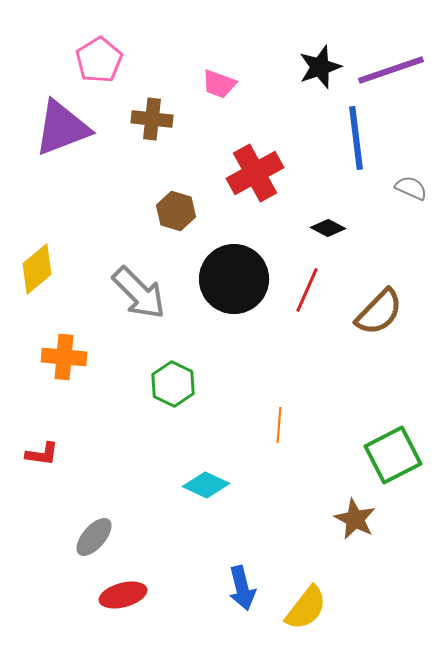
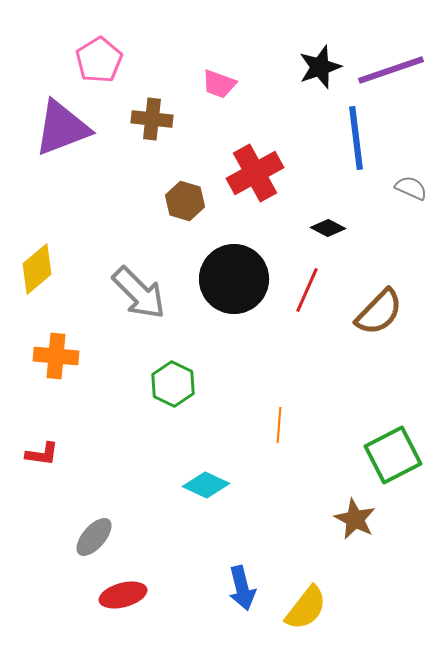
brown hexagon: moved 9 px right, 10 px up
orange cross: moved 8 px left, 1 px up
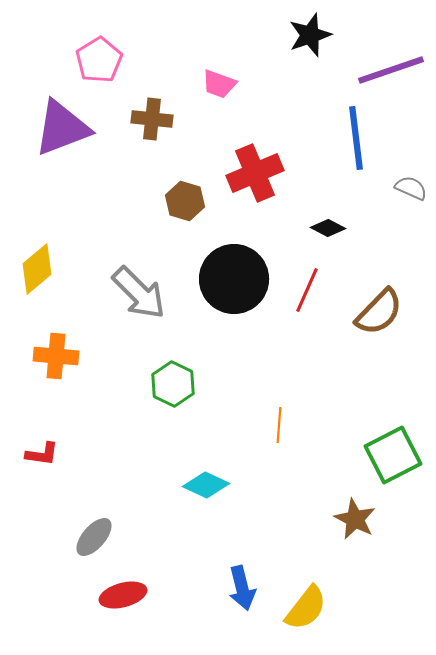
black star: moved 10 px left, 32 px up
red cross: rotated 6 degrees clockwise
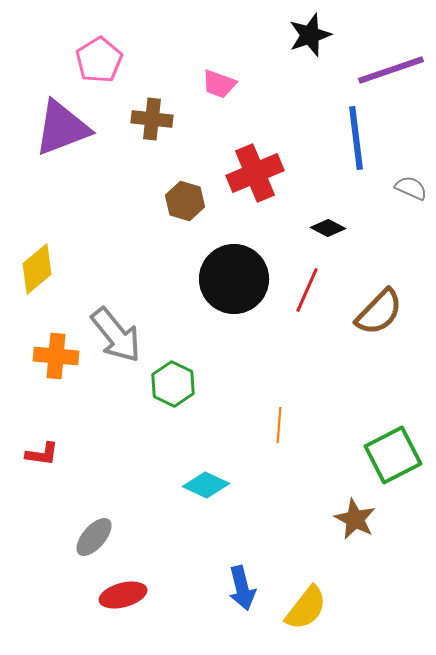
gray arrow: moved 23 px left, 42 px down; rotated 6 degrees clockwise
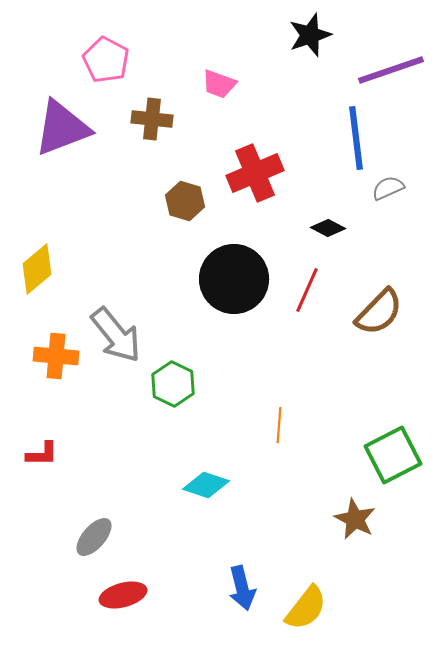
pink pentagon: moved 7 px right; rotated 12 degrees counterclockwise
gray semicircle: moved 23 px left; rotated 48 degrees counterclockwise
red L-shape: rotated 8 degrees counterclockwise
cyan diamond: rotated 6 degrees counterclockwise
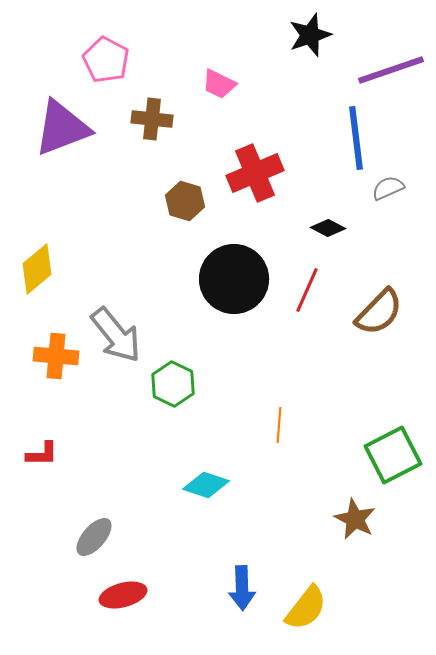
pink trapezoid: rotated 6 degrees clockwise
blue arrow: rotated 12 degrees clockwise
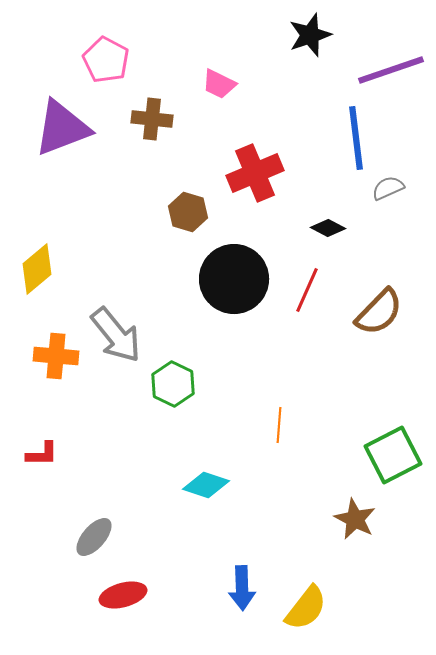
brown hexagon: moved 3 px right, 11 px down
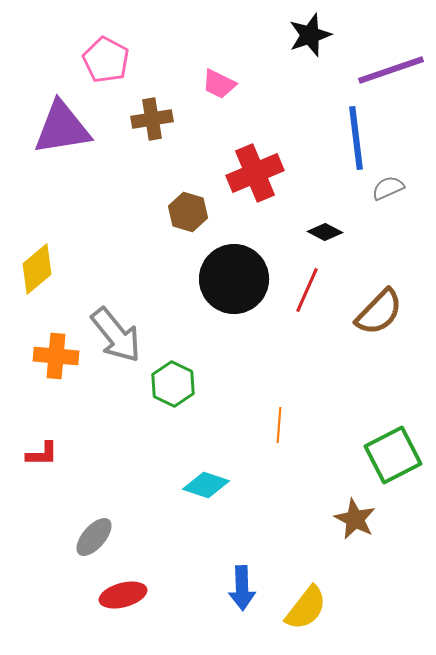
brown cross: rotated 15 degrees counterclockwise
purple triangle: rotated 12 degrees clockwise
black diamond: moved 3 px left, 4 px down
